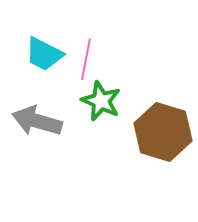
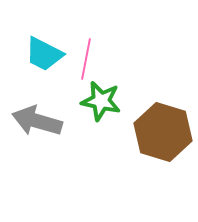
green star: rotated 12 degrees counterclockwise
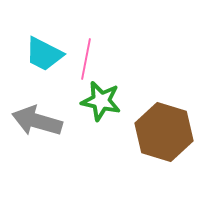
brown hexagon: moved 1 px right
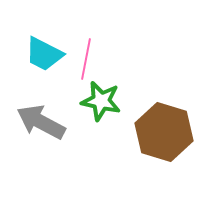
gray arrow: moved 4 px right, 1 px down; rotated 12 degrees clockwise
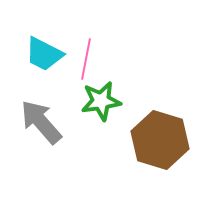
green star: rotated 21 degrees counterclockwise
gray arrow: rotated 21 degrees clockwise
brown hexagon: moved 4 px left, 8 px down
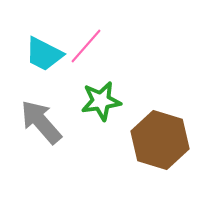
pink line: moved 13 px up; rotated 30 degrees clockwise
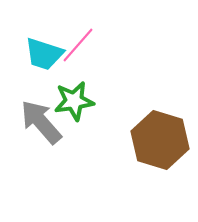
pink line: moved 8 px left, 1 px up
cyan trapezoid: rotated 9 degrees counterclockwise
green star: moved 27 px left
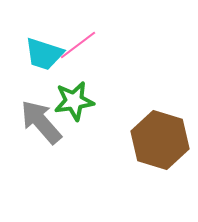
pink line: rotated 12 degrees clockwise
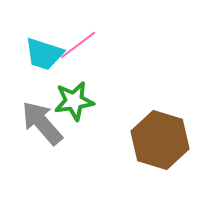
gray arrow: moved 1 px right, 1 px down
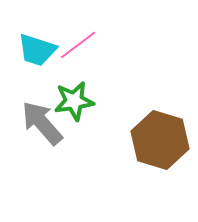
cyan trapezoid: moved 7 px left, 4 px up
